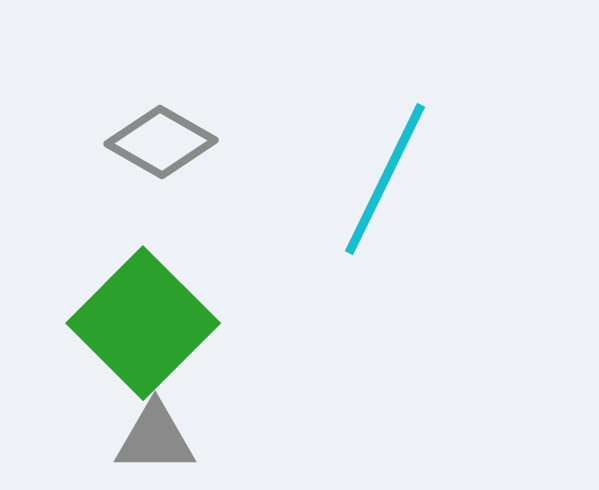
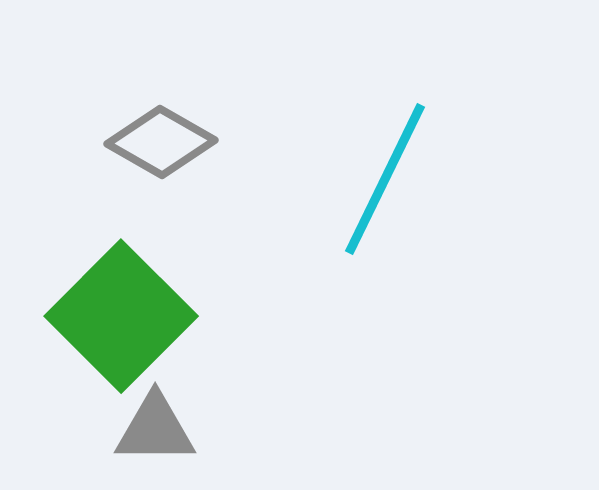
green square: moved 22 px left, 7 px up
gray triangle: moved 9 px up
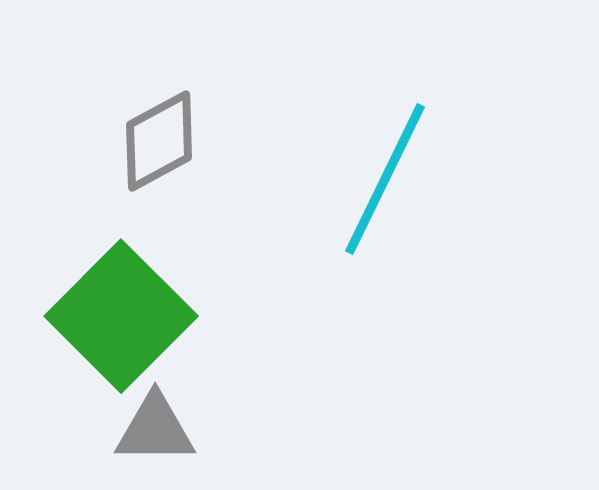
gray diamond: moved 2 px left, 1 px up; rotated 58 degrees counterclockwise
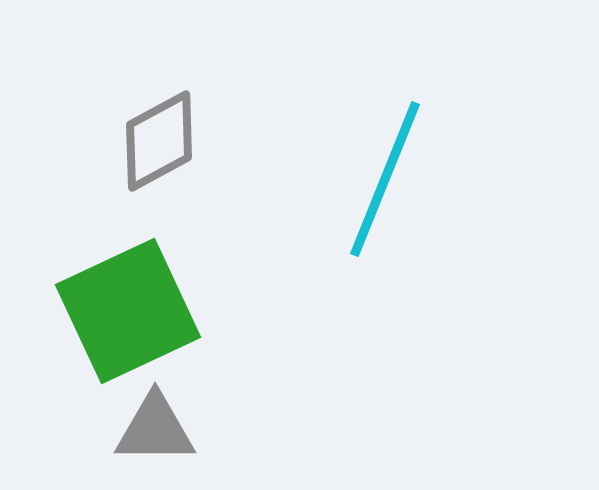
cyan line: rotated 4 degrees counterclockwise
green square: moved 7 px right, 5 px up; rotated 20 degrees clockwise
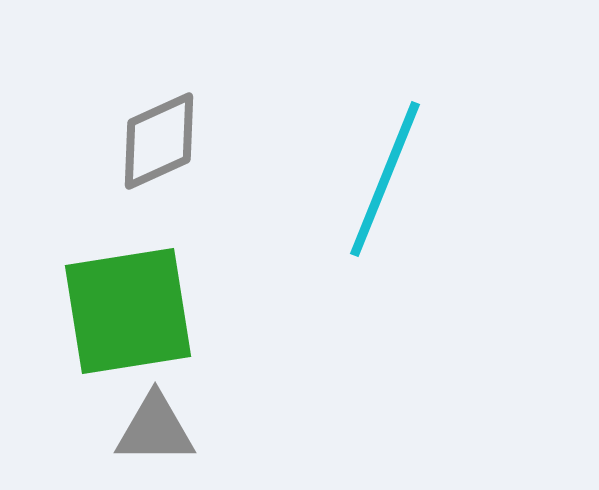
gray diamond: rotated 4 degrees clockwise
green square: rotated 16 degrees clockwise
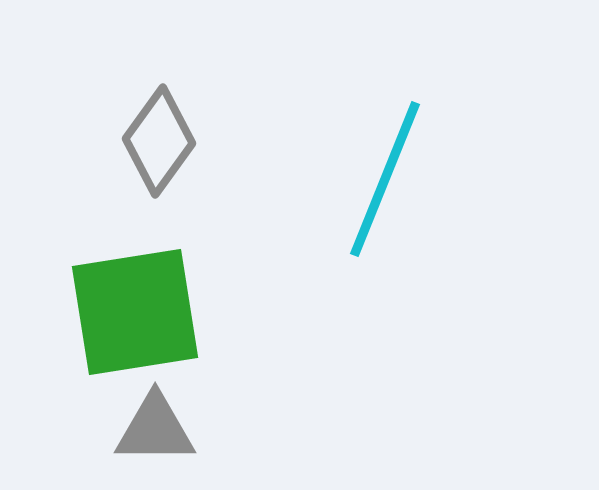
gray diamond: rotated 30 degrees counterclockwise
green square: moved 7 px right, 1 px down
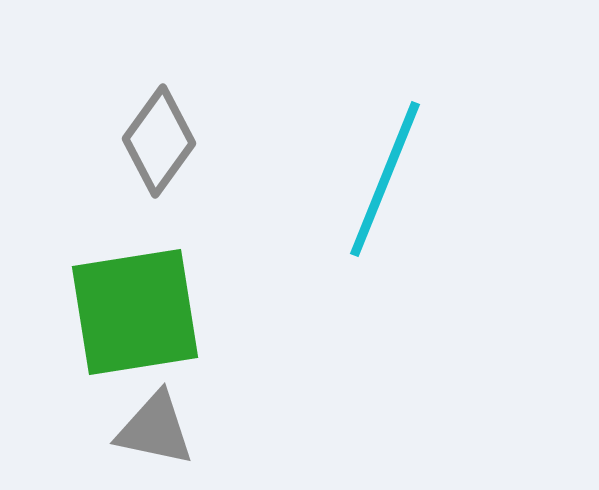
gray triangle: rotated 12 degrees clockwise
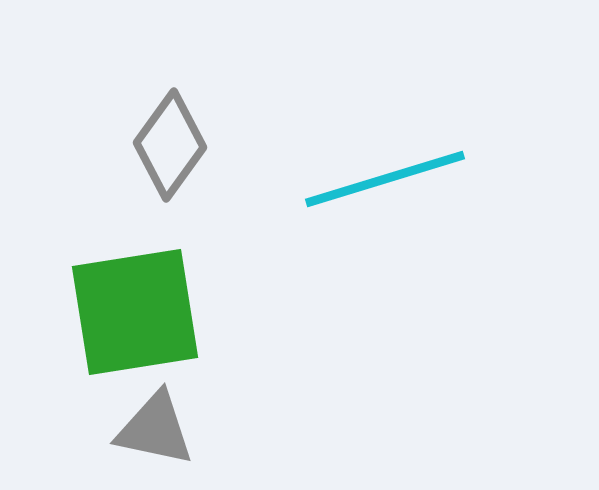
gray diamond: moved 11 px right, 4 px down
cyan line: rotated 51 degrees clockwise
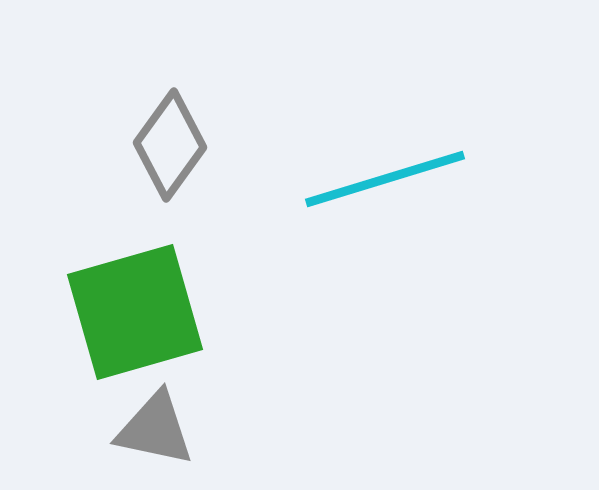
green square: rotated 7 degrees counterclockwise
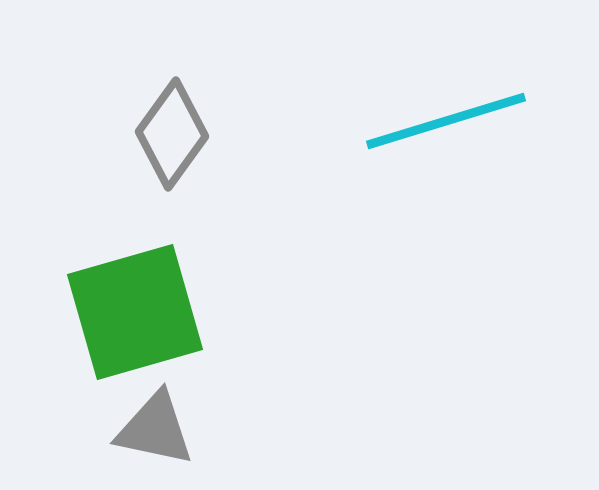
gray diamond: moved 2 px right, 11 px up
cyan line: moved 61 px right, 58 px up
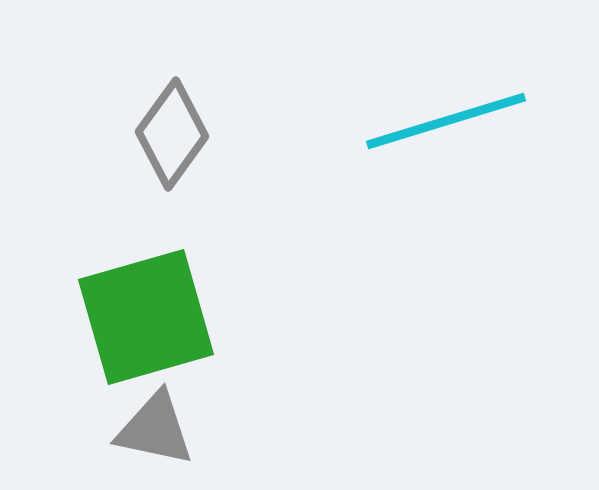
green square: moved 11 px right, 5 px down
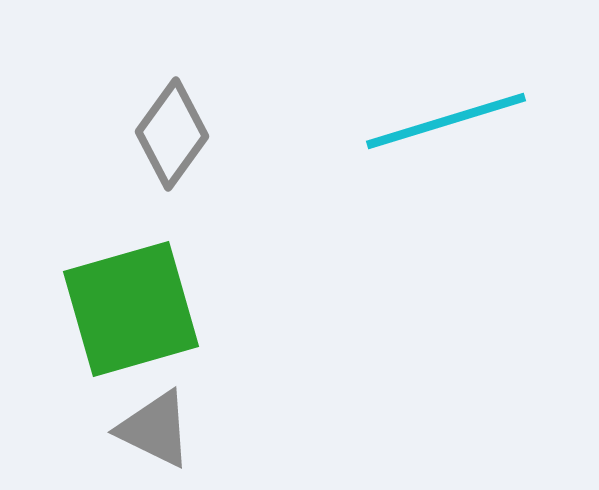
green square: moved 15 px left, 8 px up
gray triangle: rotated 14 degrees clockwise
